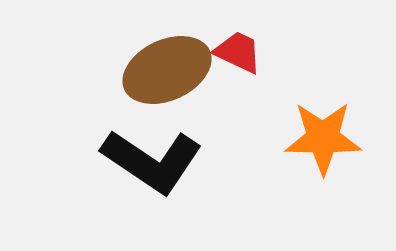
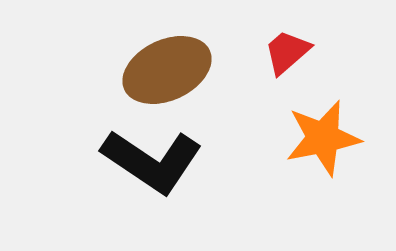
red trapezoid: moved 49 px right; rotated 66 degrees counterclockwise
orange star: rotated 12 degrees counterclockwise
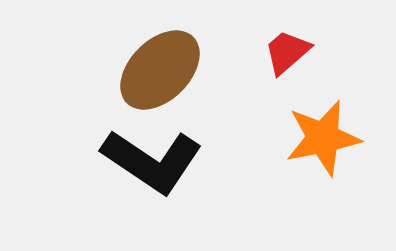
brown ellipse: moved 7 px left; rotated 20 degrees counterclockwise
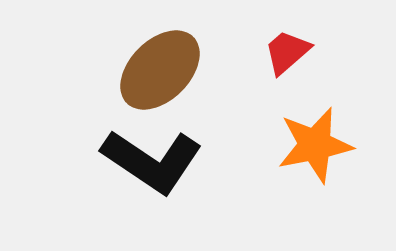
orange star: moved 8 px left, 7 px down
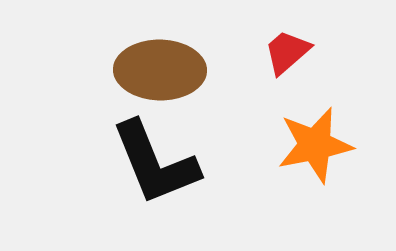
brown ellipse: rotated 46 degrees clockwise
black L-shape: moved 3 px right, 2 px down; rotated 34 degrees clockwise
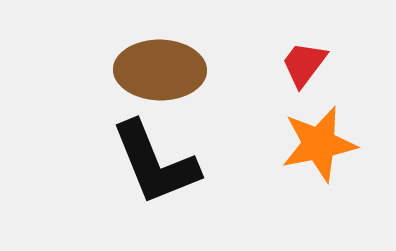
red trapezoid: moved 17 px right, 12 px down; rotated 12 degrees counterclockwise
orange star: moved 4 px right, 1 px up
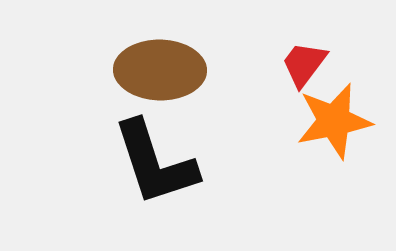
orange star: moved 15 px right, 23 px up
black L-shape: rotated 4 degrees clockwise
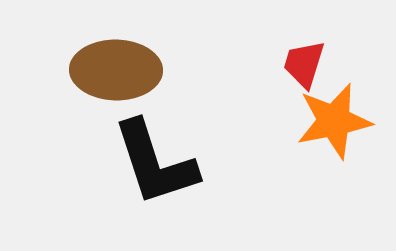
red trapezoid: rotated 20 degrees counterclockwise
brown ellipse: moved 44 px left
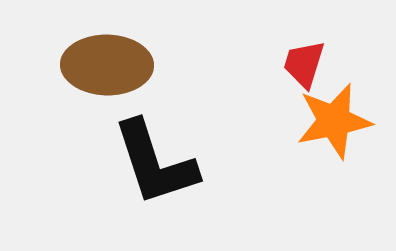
brown ellipse: moved 9 px left, 5 px up
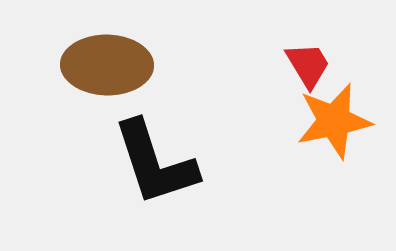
red trapezoid: moved 4 px right, 1 px down; rotated 132 degrees clockwise
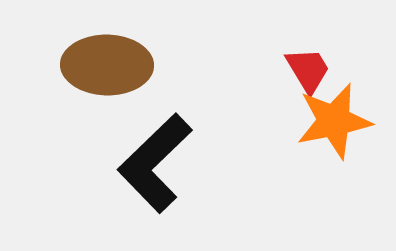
red trapezoid: moved 5 px down
black L-shape: rotated 64 degrees clockwise
